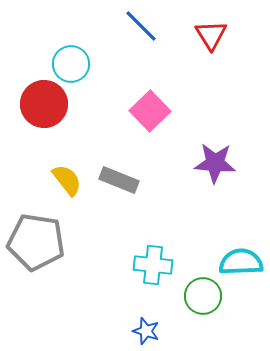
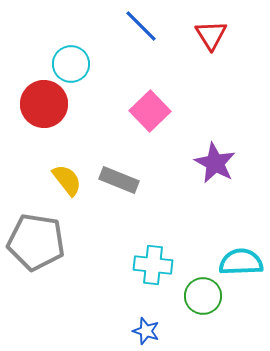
purple star: rotated 24 degrees clockwise
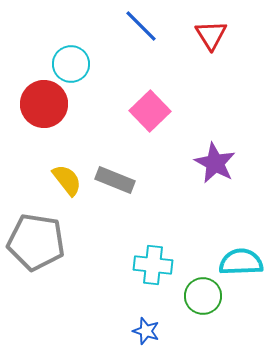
gray rectangle: moved 4 px left
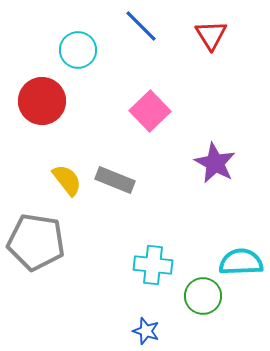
cyan circle: moved 7 px right, 14 px up
red circle: moved 2 px left, 3 px up
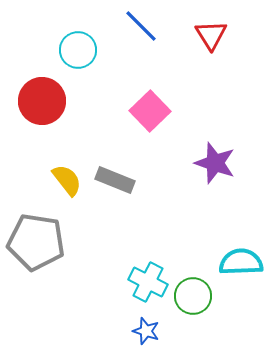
purple star: rotated 9 degrees counterclockwise
cyan cross: moved 5 px left, 17 px down; rotated 21 degrees clockwise
green circle: moved 10 px left
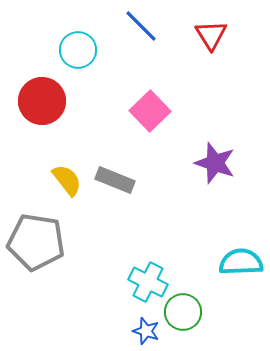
green circle: moved 10 px left, 16 px down
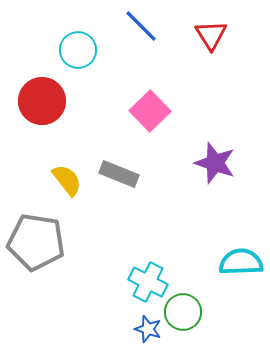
gray rectangle: moved 4 px right, 6 px up
blue star: moved 2 px right, 2 px up
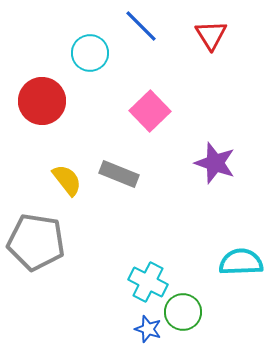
cyan circle: moved 12 px right, 3 px down
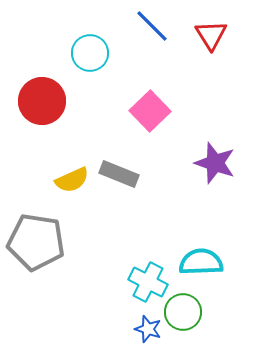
blue line: moved 11 px right
yellow semicircle: moved 5 px right; rotated 104 degrees clockwise
cyan semicircle: moved 40 px left
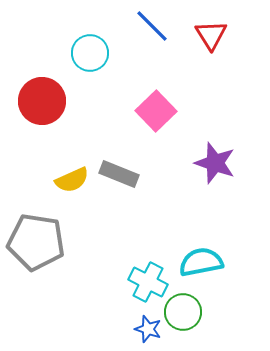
pink square: moved 6 px right
cyan semicircle: rotated 9 degrees counterclockwise
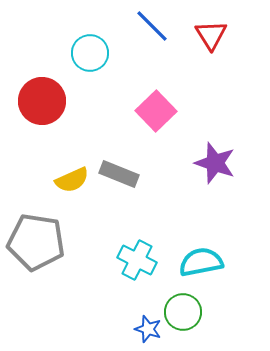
cyan cross: moved 11 px left, 22 px up
